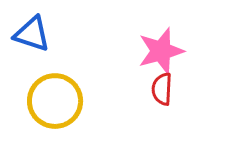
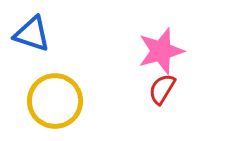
red semicircle: rotated 28 degrees clockwise
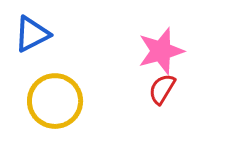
blue triangle: rotated 45 degrees counterclockwise
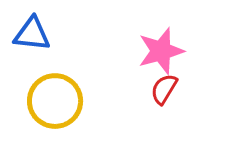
blue triangle: rotated 33 degrees clockwise
red semicircle: moved 2 px right
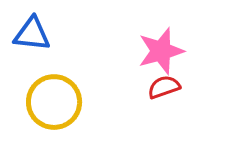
red semicircle: moved 2 px up; rotated 40 degrees clockwise
yellow circle: moved 1 px left, 1 px down
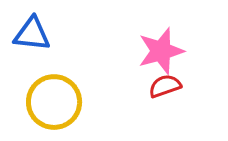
red semicircle: moved 1 px right, 1 px up
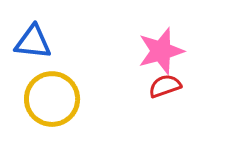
blue triangle: moved 1 px right, 8 px down
yellow circle: moved 2 px left, 3 px up
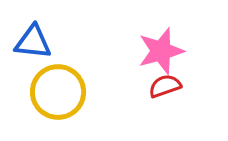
yellow circle: moved 6 px right, 7 px up
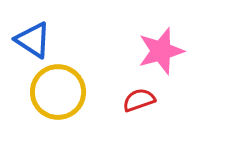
blue triangle: moved 2 px up; rotated 27 degrees clockwise
red semicircle: moved 26 px left, 14 px down
